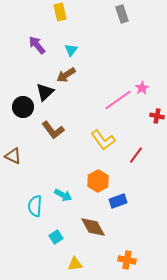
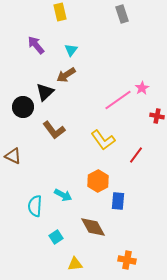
purple arrow: moved 1 px left
brown L-shape: moved 1 px right
blue rectangle: rotated 66 degrees counterclockwise
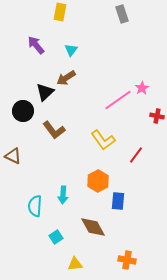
yellow rectangle: rotated 24 degrees clockwise
brown arrow: moved 3 px down
black circle: moved 4 px down
cyan arrow: rotated 66 degrees clockwise
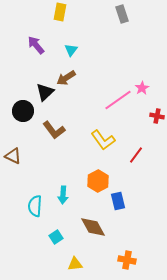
blue rectangle: rotated 18 degrees counterclockwise
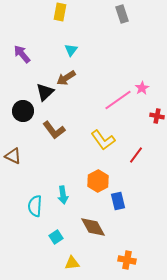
purple arrow: moved 14 px left, 9 px down
cyan arrow: rotated 12 degrees counterclockwise
yellow triangle: moved 3 px left, 1 px up
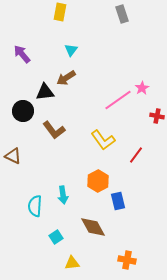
black triangle: rotated 36 degrees clockwise
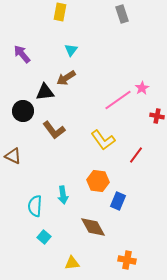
orange hexagon: rotated 25 degrees counterclockwise
blue rectangle: rotated 36 degrees clockwise
cyan square: moved 12 px left; rotated 16 degrees counterclockwise
